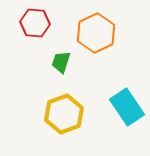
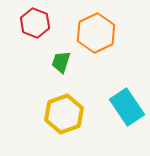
red hexagon: rotated 16 degrees clockwise
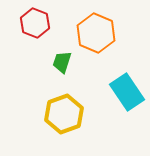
orange hexagon: rotated 12 degrees counterclockwise
green trapezoid: moved 1 px right
cyan rectangle: moved 15 px up
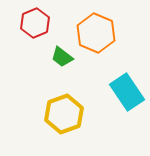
red hexagon: rotated 16 degrees clockwise
green trapezoid: moved 5 px up; rotated 70 degrees counterclockwise
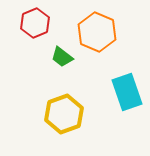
orange hexagon: moved 1 px right, 1 px up
cyan rectangle: rotated 15 degrees clockwise
